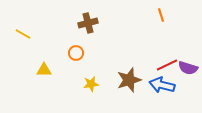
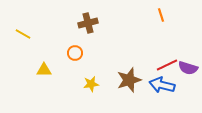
orange circle: moved 1 px left
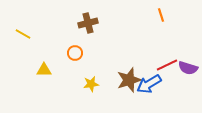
blue arrow: moved 13 px left, 1 px up; rotated 45 degrees counterclockwise
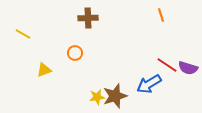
brown cross: moved 5 px up; rotated 12 degrees clockwise
red line: rotated 60 degrees clockwise
yellow triangle: rotated 21 degrees counterclockwise
brown star: moved 14 px left, 16 px down
yellow star: moved 6 px right, 13 px down
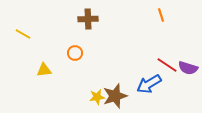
brown cross: moved 1 px down
yellow triangle: rotated 14 degrees clockwise
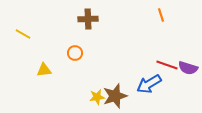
red line: rotated 15 degrees counterclockwise
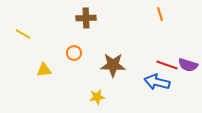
orange line: moved 1 px left, 1 px up
brown cross: moved 2 px left, 1 px up
orange circle: moved 1 px left
purple semicircle: moved 3 px up
blue arrow: moved 8 px right, 2 px up; rotated 45 degrees clockwise
brown star: moved 2 px left, 31 px up; rotated 20 degrees clockwise
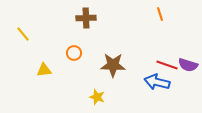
yellow line: rotated 21 degrees clockwise
yellow star: rotated 28 degrees clockwise
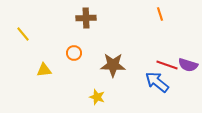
blue arrow: rotated 25 degrees clockwise
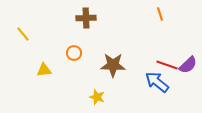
purple semicircle: rotated 60 degrees counterclockwise
